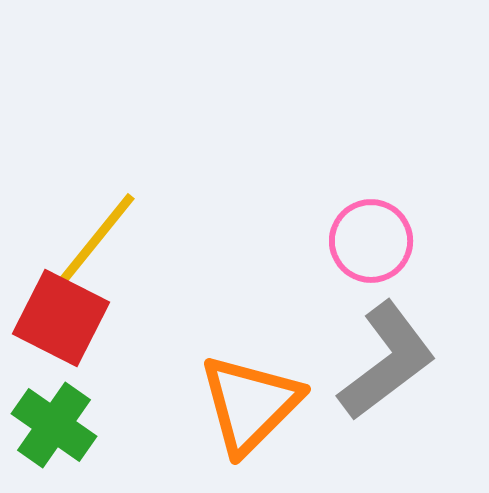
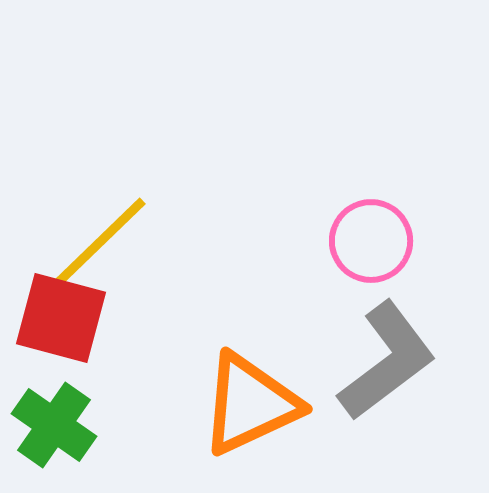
yellow line: moved 6 px right; rotated 7 degrees clockwise
red square: rotated 12 degrees counterclockwise
orange triangle: rotated 20 degrees clockwise
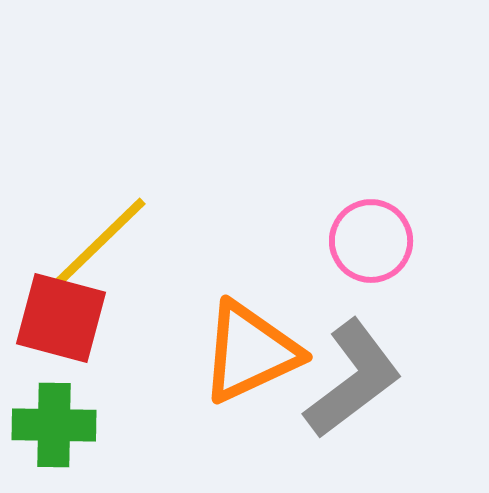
gray L-shape: moved 34 px left, 18 px down
orange triangle: moved 52 px up
green cross: rotated 34 degrees counterclockwise
